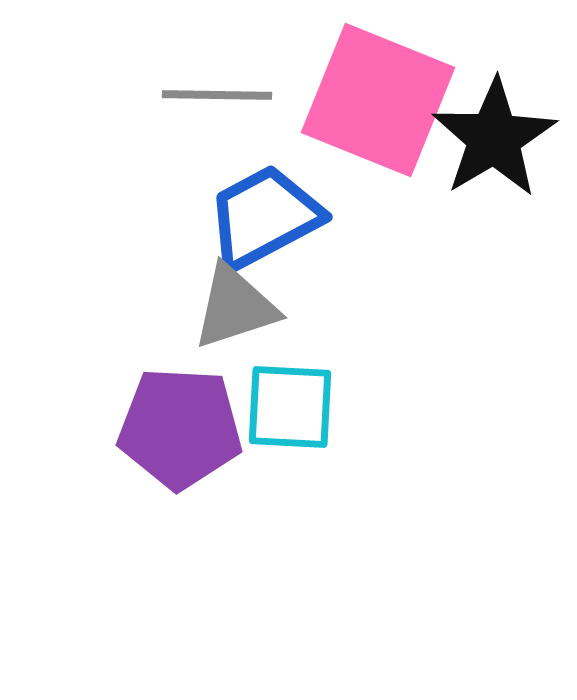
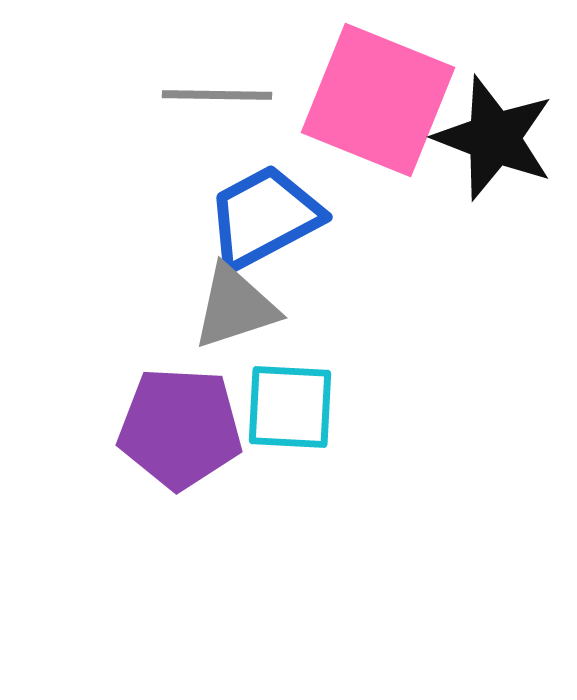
black star: rotated 20 degrees counterclockwise
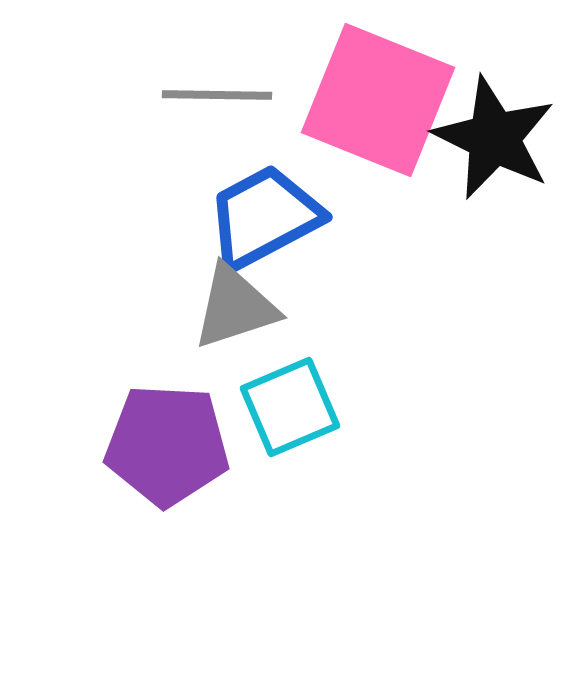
black star: rotated 5 degrees clockwise
cyan square: rotated 26 degrees counterclockwise
purple pentagon: moved 13 px left, 17 px down
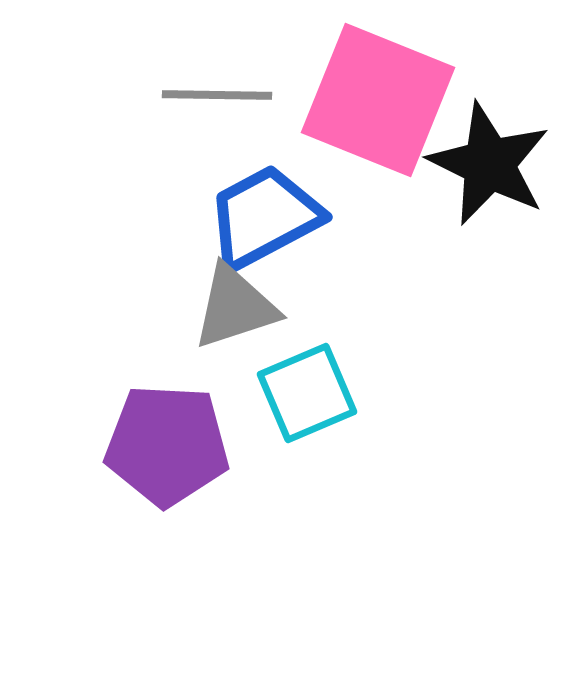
black star: moved 5 px left, 26 px down
cyan square: moved 17 px right, 14 px up
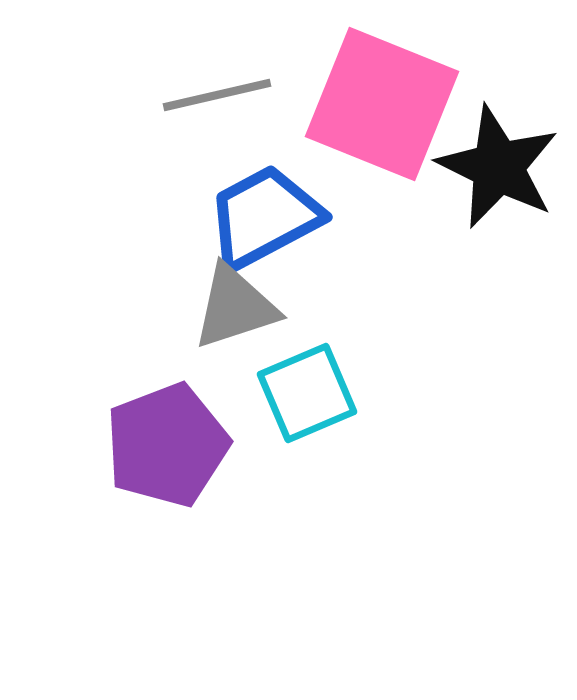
gray line: rotated 14 degrees counterclockwise
pink square: moved 4 px right, 4 px down
black star: moved 9 px right, 3 px down
purple pentagon: rotated 24 degrees counterclockwise
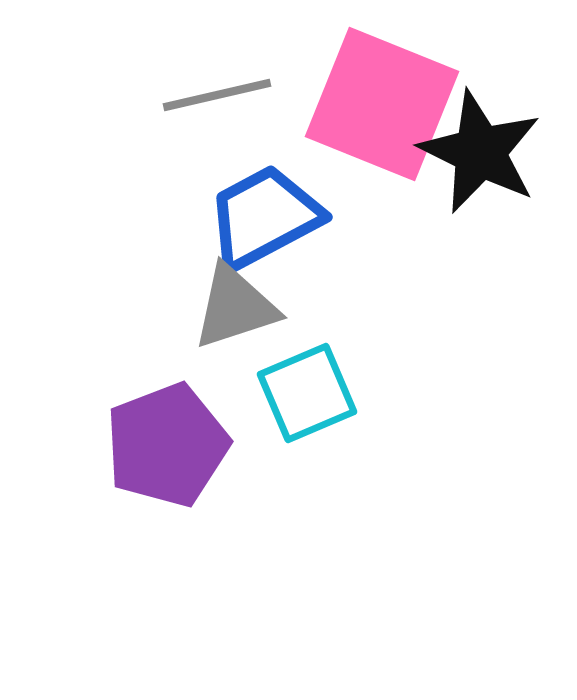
black star: moved 18 px left, 15 px up
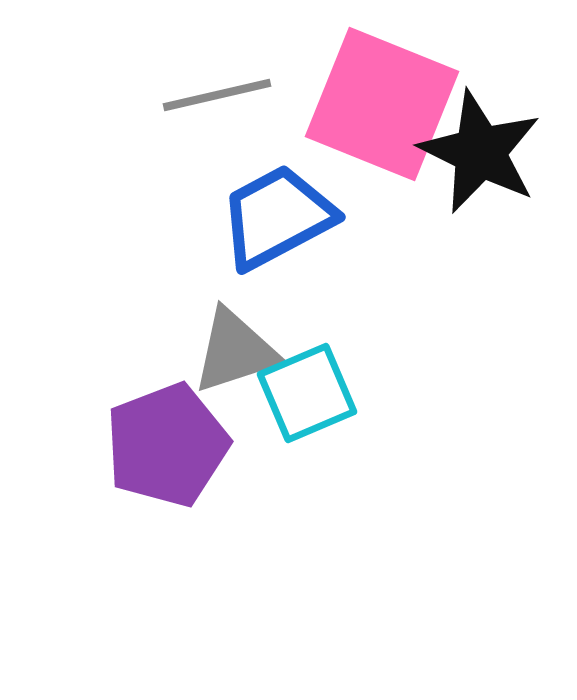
blue trapezoid: moved 13 px right
gray triangle: moved 44 px down
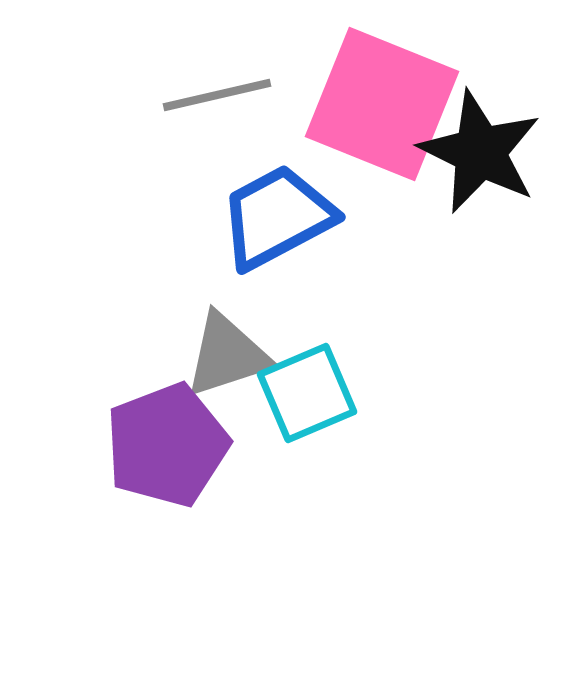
gray triangle: moved 8 px left, 4 px down
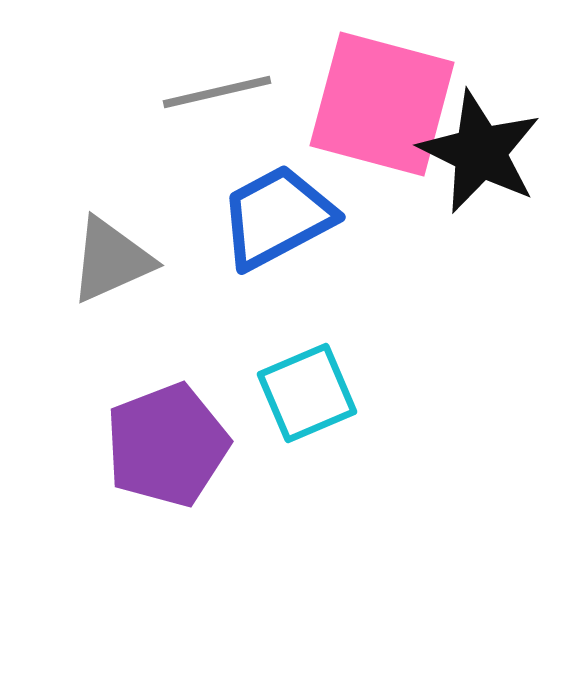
gray line: moved 3 px up
pink square: rotated 7 degrees counterclockwise
gray triangle: moved 116 px left, 95 px up; rotated 6 degrees counterclockwise
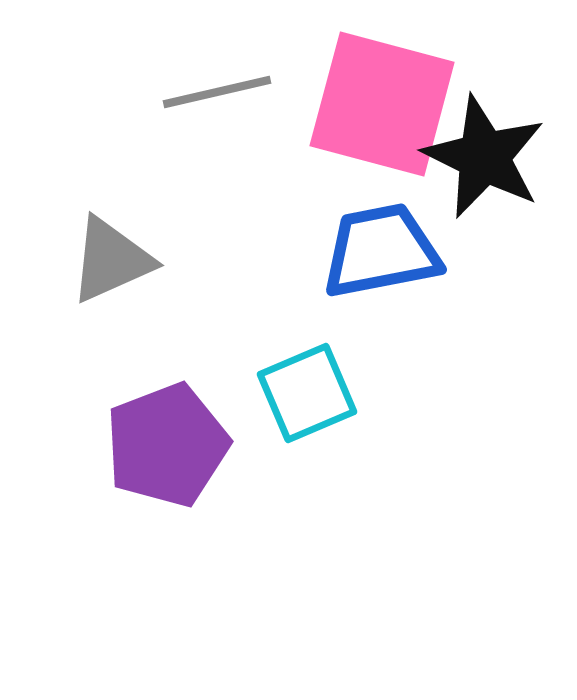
black star: moved 4 px right, 5 px down
blue trapezoid: moved 104 px right, 34 px down; rotated 17 degrees clockwise
